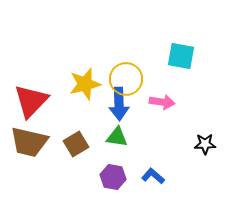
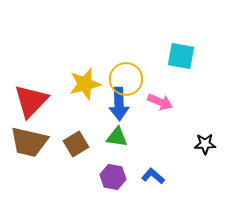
pink arrow: moved 2 px left; rotated 15 degrees clockwise
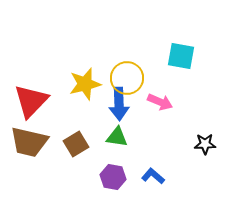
yellow circle: moved 1 px right, 1 px up
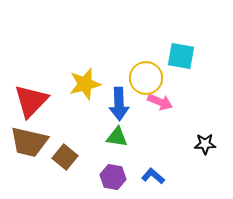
yellow circle: moved 19 px right
brown square: moved 11 px left, 13 px down; rotated 20 degrees counterclockwise
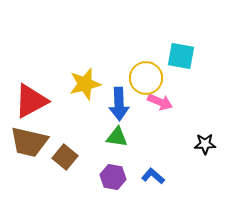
red triangle: rotated 18 degrees clockwise
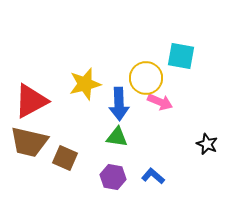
black star: moved 2 px right; rotated 25 degrees clockwise
brown square: moved 1 px down; rotated 15 degrees counterclockwise
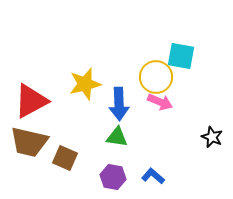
yellow circle: moved 10 px right, 1 px up
black star: moved 5 px right, 7 px up
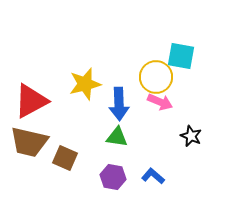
black star: moved 21 px left, 1 px up
